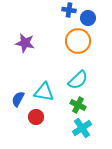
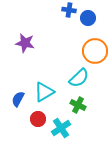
orange circle: moved 17 px right, 10 px down
cyan semicircle: moved 1 px right, 2 px up
cyan triangle: rotated 40 degrees counterclockwise
red circle: moved 2 px right, 2 px down
cyan cross: moved 21 px left
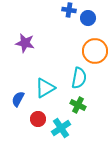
cyan semicircle: rotated 35 degrees counterclockwise
cyan triangle: moved 1 px right, 4 px up
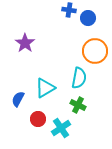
purple star: rotated 24 degrees clockwise
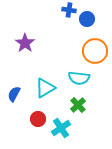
blue circle: moved 1 px left, 1 px down
cyan semicircle: rotated 85 degrees clockwise
blue semicircle: moved 4 px left, 5 px up
green cross: rotated 21 degrees clockwise
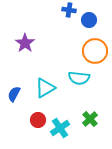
blue circle: moved 2 px right, 1 px down
green cross: moved 12 px right, 14 px down
red circle: moved 1 px down
cyan cross: moved 1 px left
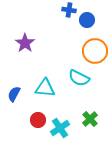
blue circle: moved 2 px left
cyan semicircle: rotated 20 degrees clockwise
cyan triangle: rotated 35 degrees clockwise
